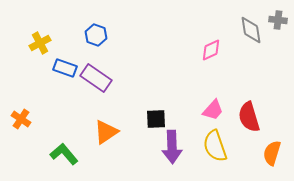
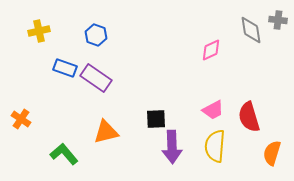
yellow cross: moved 1 px left, 12 px up; rotated 15 degrees clockwise
pink trapezoid: rotated 20 degrees clockwise
orange triangle: rotated 20 degrees clockwise
yellow semicircle: rotated 24 degrees clockwise
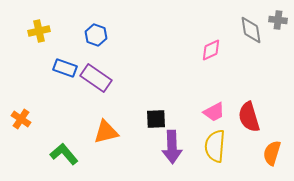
pink trapezoid: moved 1 px right, 2 px down
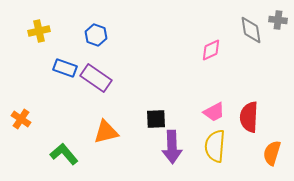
red semicircle: rotated 20 degrees clockwise
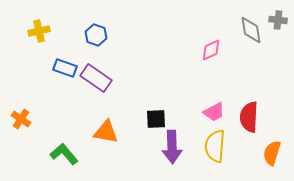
orange triangle: rotated 24 degrees clockwise
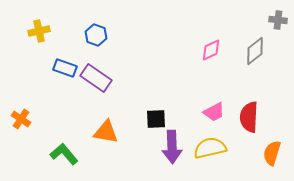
gray diamond: moved 4 px right, 21 px down; rotated 60 degrees clockwise
yellow semicircle: moved 5 px left, 2 px down; rotated 72 degrees clockwise
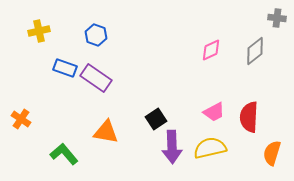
gray cross: moved 1 px left, 2 px up
black square: rotated 30 degrees counterclockwise
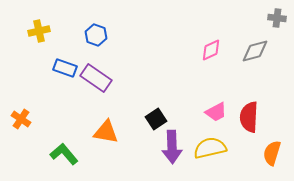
gray diamond: rotated 24 degrees clockwise
pink trapezoid: moved 2 px right
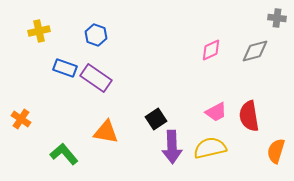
red semicircle: moved 1 px up; rotated 12 degrees counterclockwise
orange semicircle: moved 4 px right, 2 px up
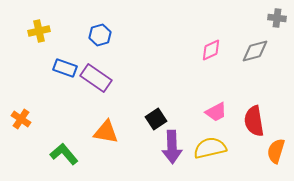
blue hexagon: moved 4 px right; rotated 25 degrees clockwise
red semicircle: moved 5 px right, 5 px down
